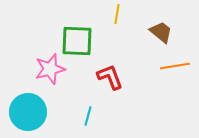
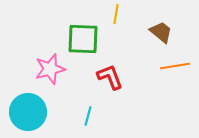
yellow line: moved 1 px left
green square: moved 6 px right, 2 px up
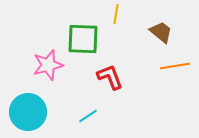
pink star: moved 2 px left, 4 px up
cyan line: rotated 42 degrees clockwise
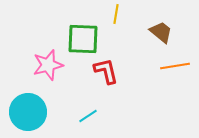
red L-shape: moved 4 px left, 6 px up; rotated 8 degrees clockwise
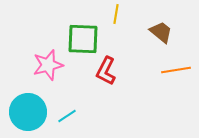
orange line: moved 1 px right, 4 px down
red L-shape: rotated 140 degrees counterclockwise
cyan line: moved 21 px left
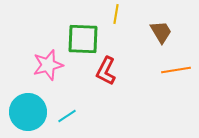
brown trapezoid: rotated 20 degrees clockwise
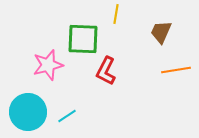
brown trapezoid: rotated 125 degrees counterclockwise
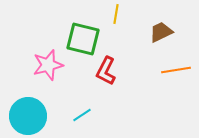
brown trapezoid: rotated 40 degrees clockwise
green square: rotated 12 degrees clockwise
cyan circle: moved 4 px down
cyan line: moved 15 px right, 1 px up
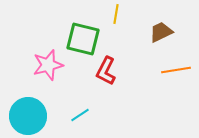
cyan line: moved 2 px left
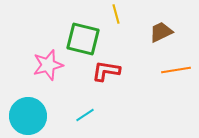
yellow line: rotated 24 degrees counterclockwise
red L-shape: rotated 72 degrees clockwise
cyan line: moved 5 px right
